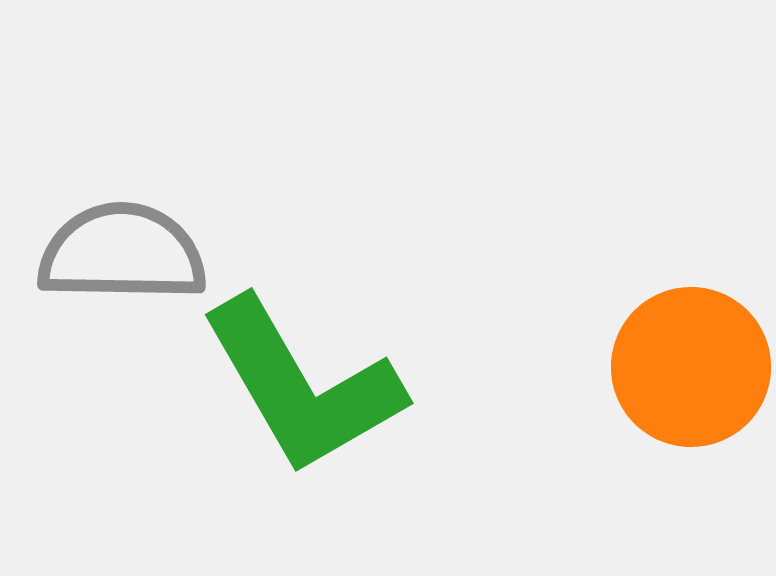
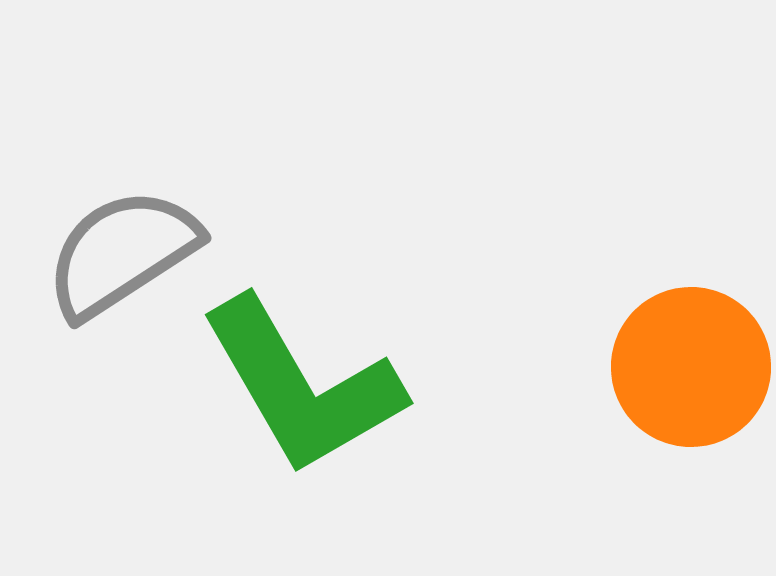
gray semicircle: rotated 34 degrees counterclockwise
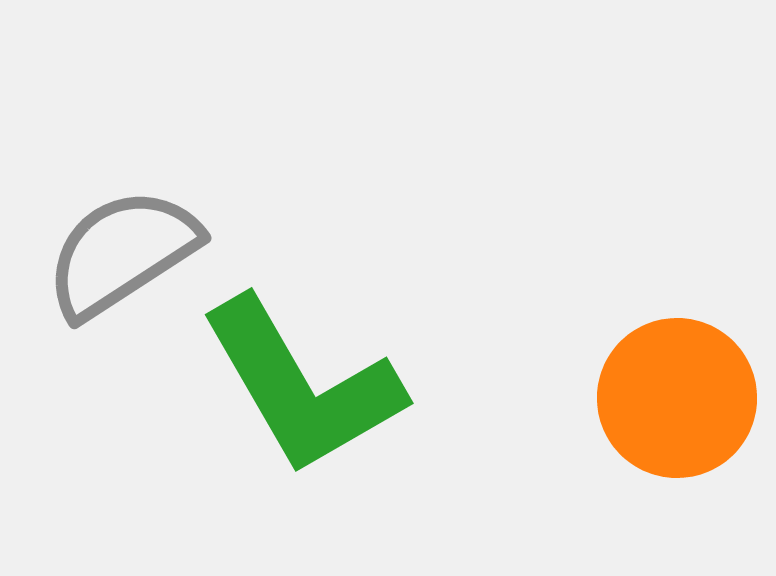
orange circle: moved 14 px left, 31 px down
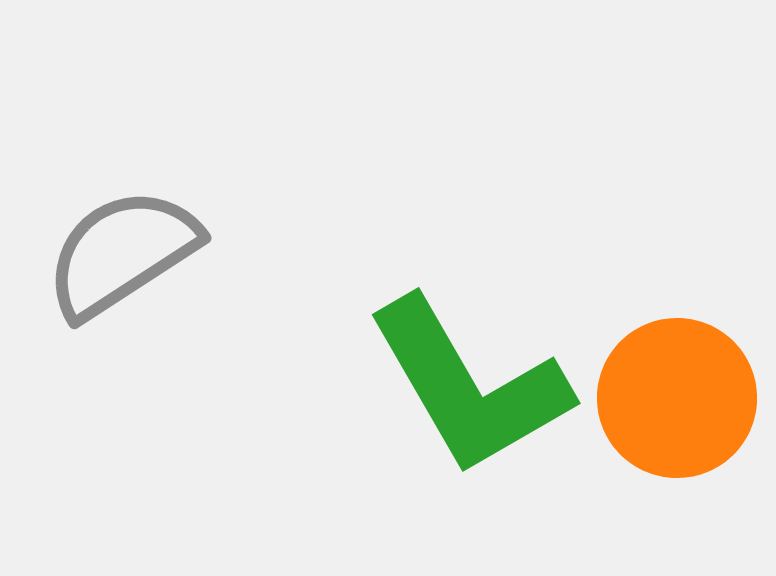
green L-shape: moved 167 px right
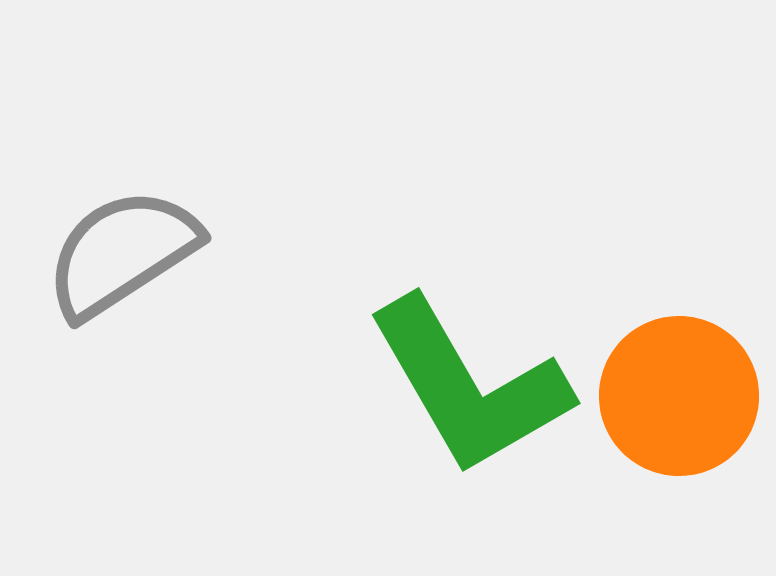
orange circle: moved 2 px right, 2 px up
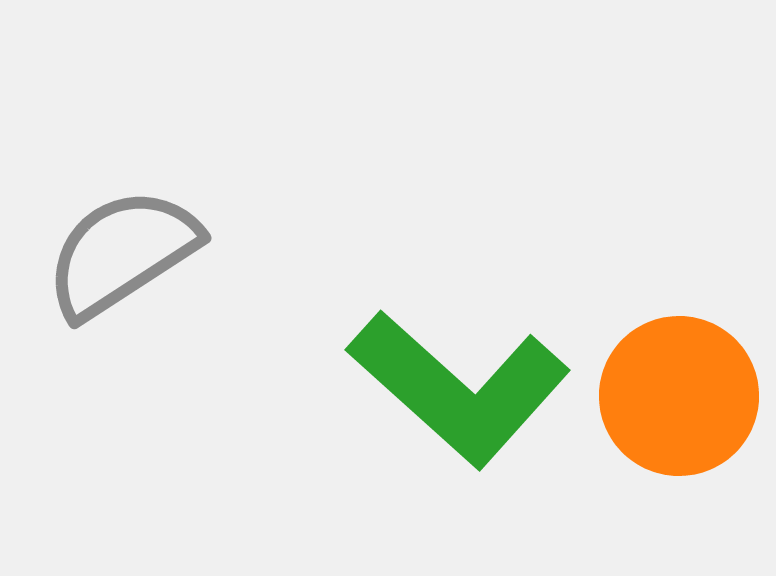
green L-shape: moved 10 px left, 2 px down; rotated 18 degrees counterclockwise
